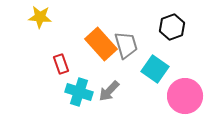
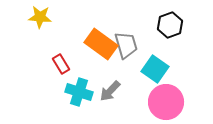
black hexagon: moved 2 px left, 2 px up
orange rectangle: rotated 12 degrees counterclockwise
red rectangle: rotated 12 degrees counterclockwise
gray arrow: moved 1 px right
pink circle: moved 19 px left, 6 px down
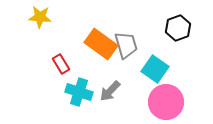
black hexagon: moved 8 px right, 3 px down
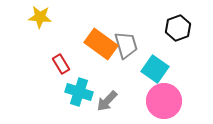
gray arrow: moved 3 px left, 10 px down
pink circle: moved 2 px left, 1 px up
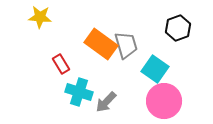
gray arrow: moved 1 px left, 1 px down
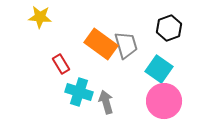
black hexagon: moved 9 px left
cyan square: moved 4 px right
gray arrow: rotated 120 degrees clockwise
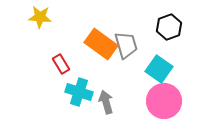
black hexagon: moved 1 px up
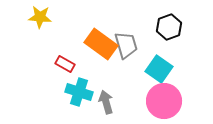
red rectangle: moved 4 px right; rotated 30 degrees counterclockwise
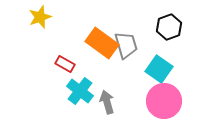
yellow star: rotated 25 degrees counterclockwise
orange rectangle: moved 1 px right, 1 px up
cyan cross: moved 1 px right, 1 px up; rotated 20 degrees clockwise
gray arrow: moved 1 px right
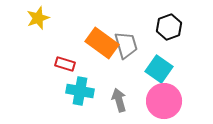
yellow star: moved 2 px left, 1 px down
red rectangle: rotated 12 degrees counterclockwise
cyan cross: rotated 28 degrees counterclockwise
gray arrow: moved 12 px right, 2 px up
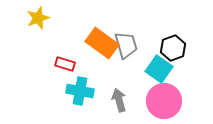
black hexagon: moved 4 px right, 21 px down
